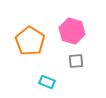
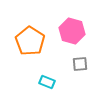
gray square: moved 4 px right, 3 px down
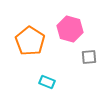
pink hexagon: moved 2 px left, 2 px up
gray square: moved 9 px right, 7 px up
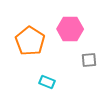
pink hexagon: rotated 15 degrees counterclockwise
gray square: moved 3 px down
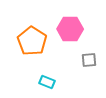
orange pentagon: moved 2 px right
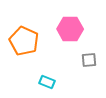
orange pentagon: moved 8 px left; rotated 8 degrees counterclockwise
